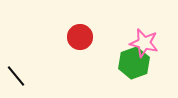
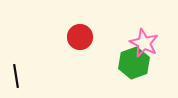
pink star: rotated 12 degrees clockwise
black line: rotated 30 degrees clockwise
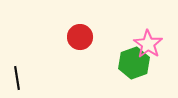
pink star: moved 4 px right, 1 px down; rotated 8 degrees clockwise
black line: moved 1 px right, 2 px down
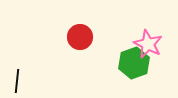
pink star: rotated 8 degrees counterclockwise
black line: moved 3 px down; rotated 15 degrees clockwise
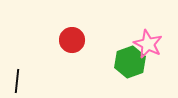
red circle: moved 8 px left, 3 px down
green hexagon: moved 4 px left, 1 px up
